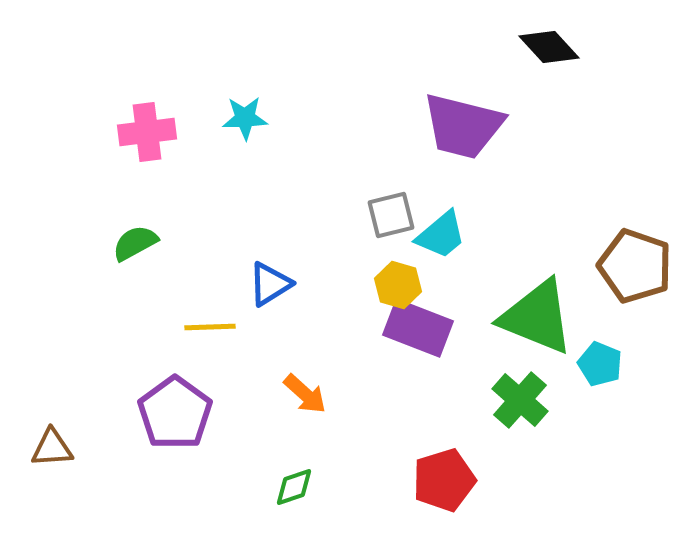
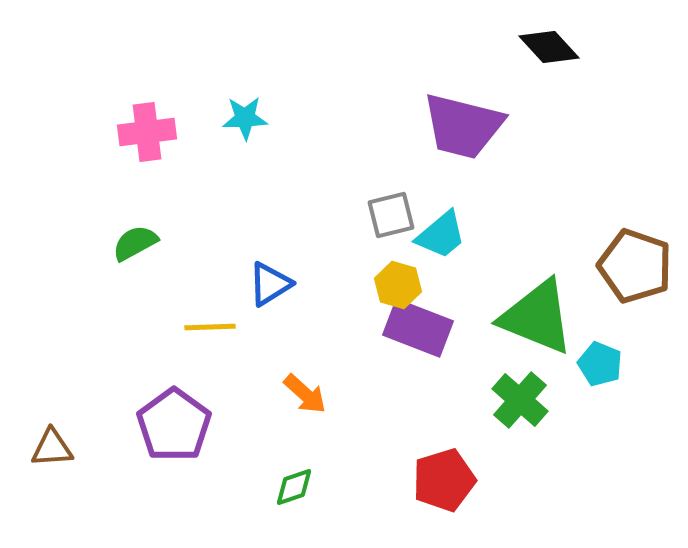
purple pentagon: moved 1 px left, 12 px down
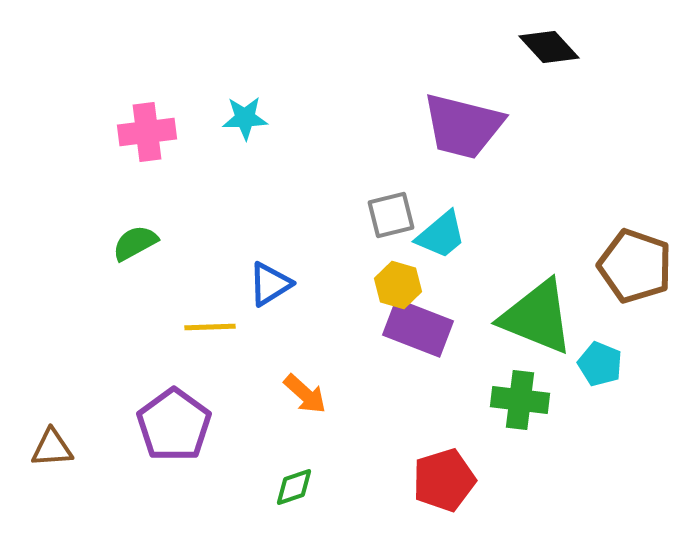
green cross: rotated 34 degrees counterclockwise
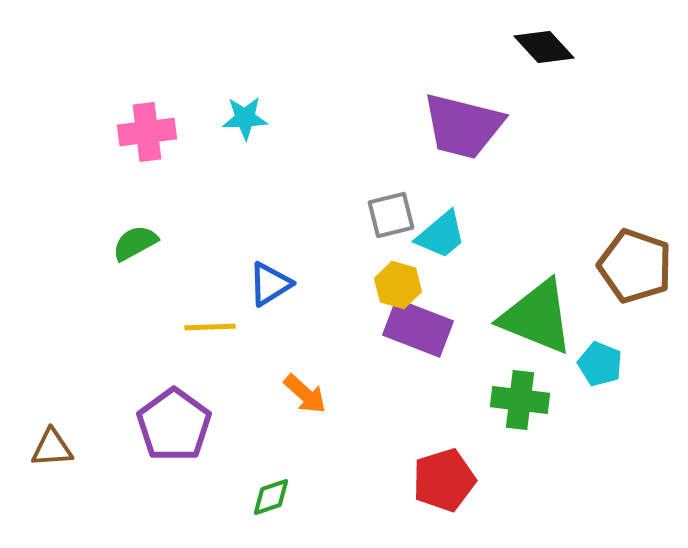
black diamond: moved 5 px left
green diamond: moved 23 px left, 10 px down
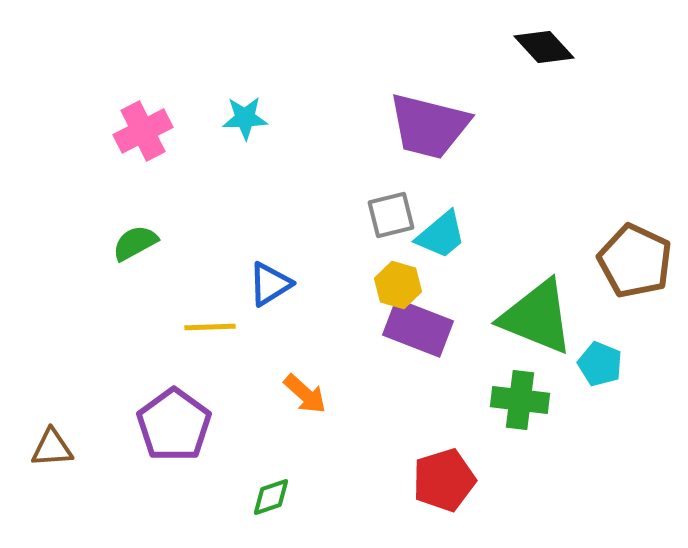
purple trapezoid: moved 34 px left
pink cross: moved 4 px left, 1 px up; rotated 20 degrees counterclockwise
brown pentagon: moved 5 px up; rotated 6 degrees clockwise
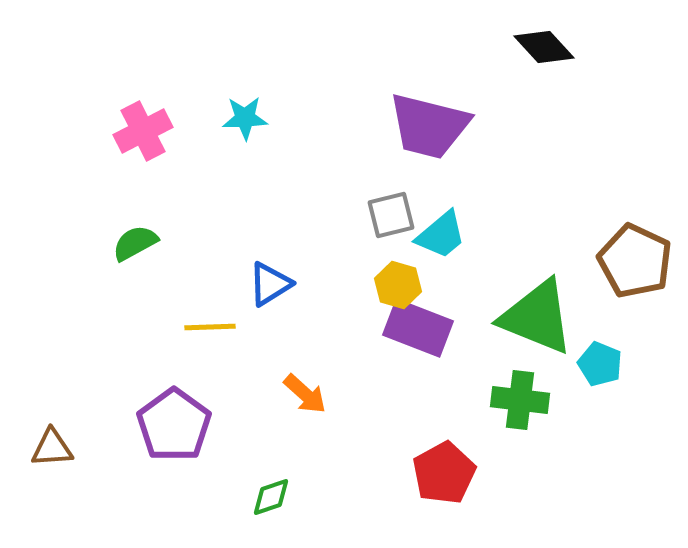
red pentagon: moved 7 px up; rotated 12 degrees counterclockwise
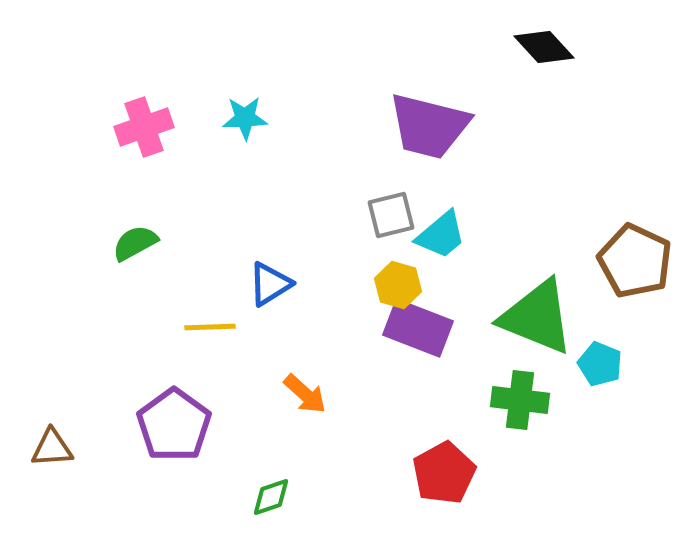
pink cross: moved 1 px right, 4 px up; rotated 8 degrees clockwise
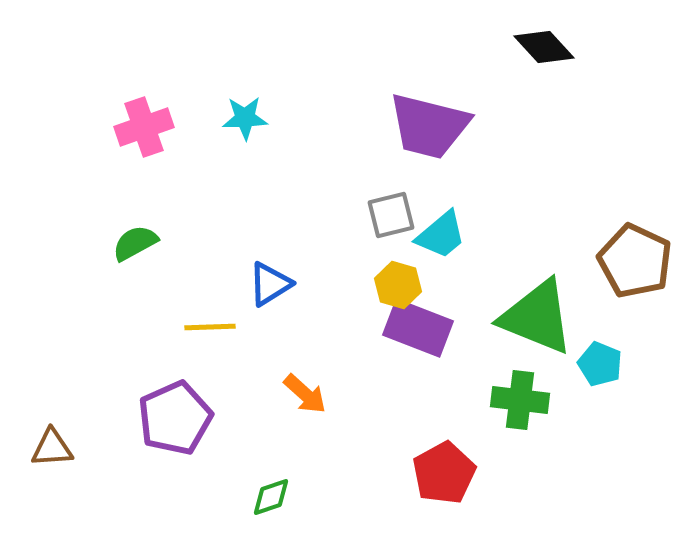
purple pentagon: moved 1 px right, 7 px up; rotated 12 degrees clockwise
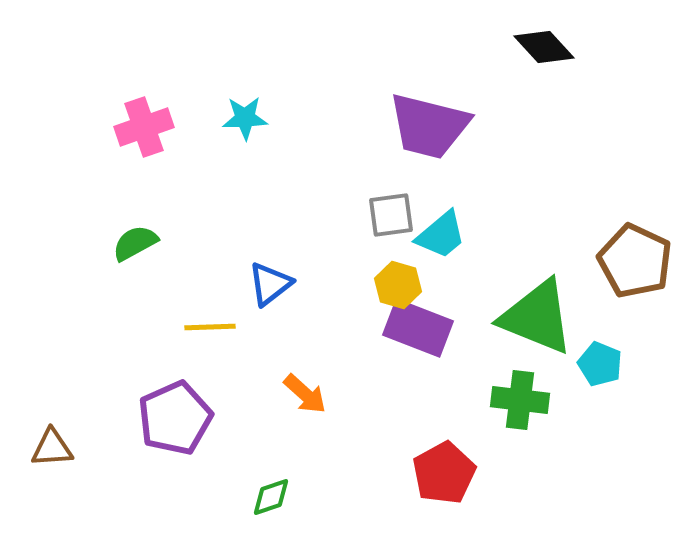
gray square: rotated 6 degrees clockwise
blue triangle: rotated 6 degrees counterclockwise
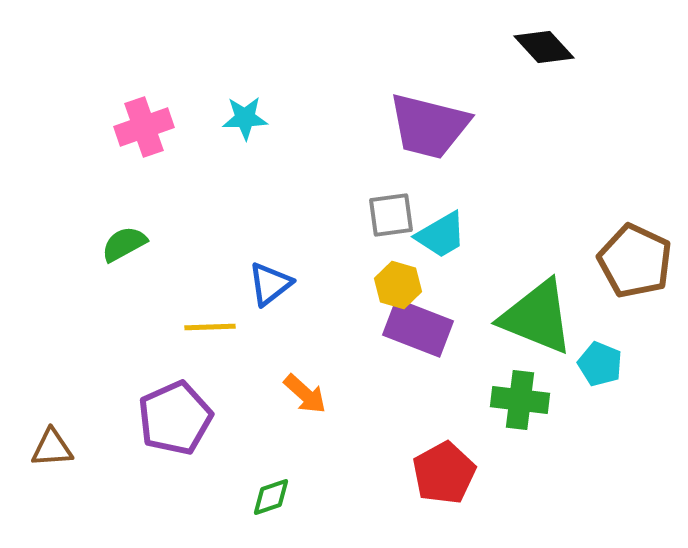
cyan trapezoid: rotated 10 degrees clockwise
green semicircle: moved 11 px left, 1 px down
